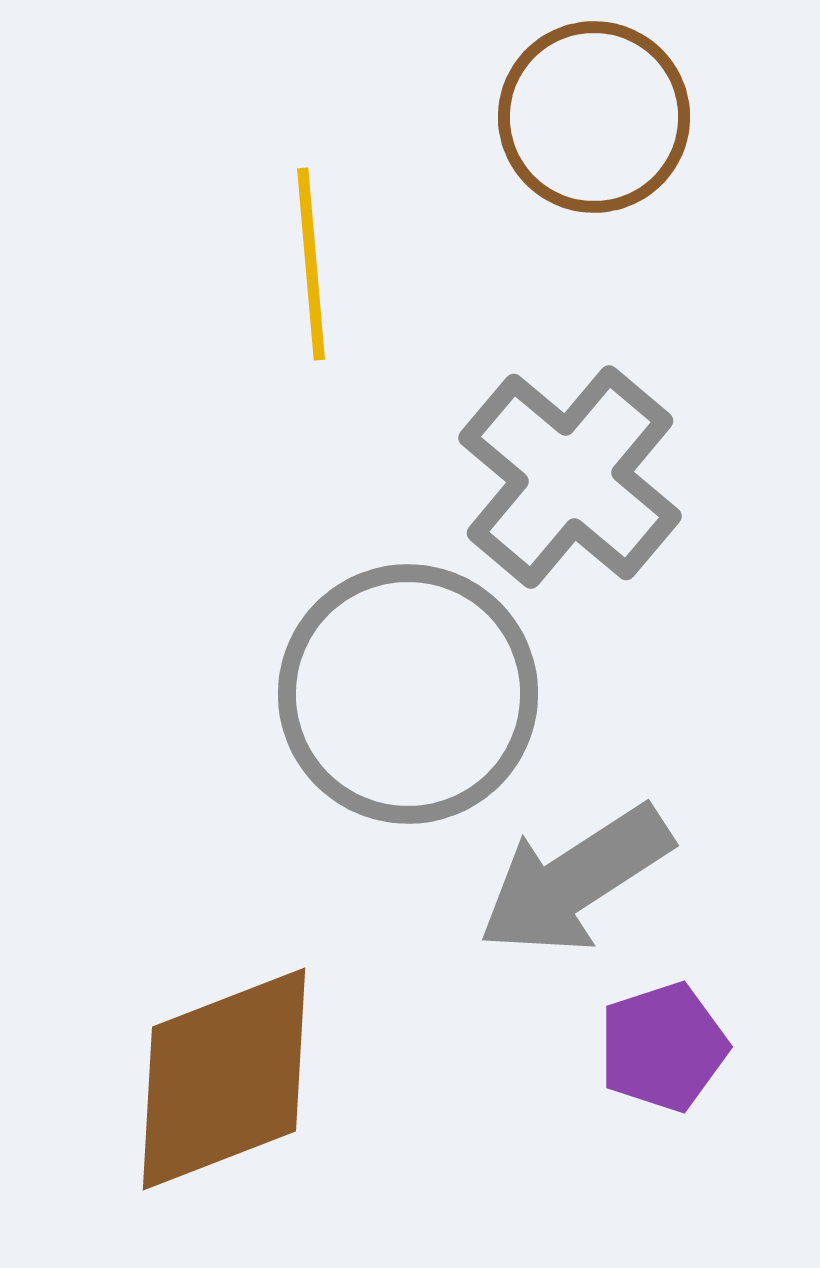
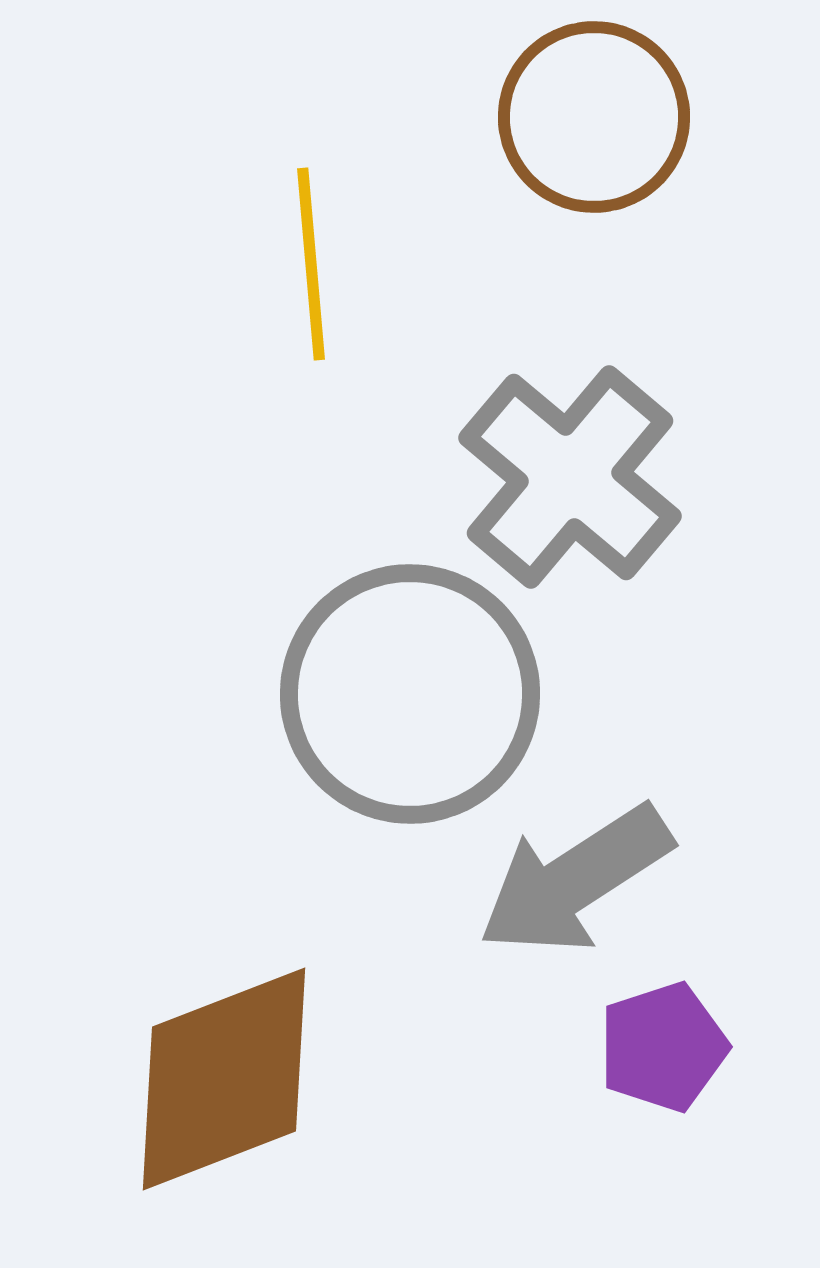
gray circle: moved 2 px right
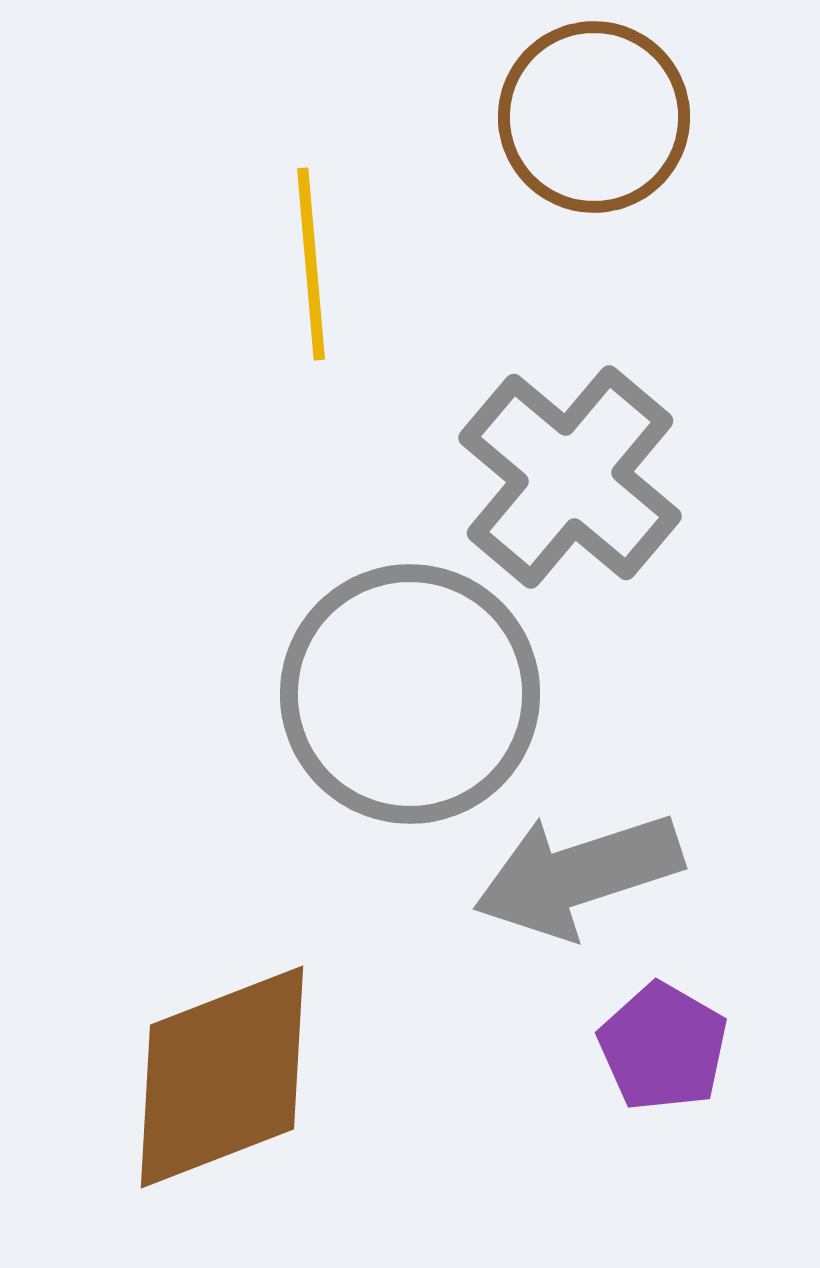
gray arrow: moved 3 px right, 5 px up; rotated 15 degrees clockwise
purple pentagon: rotated 24 degrees counterclockwise
brown diamond: moved 2 px left, 2 px up
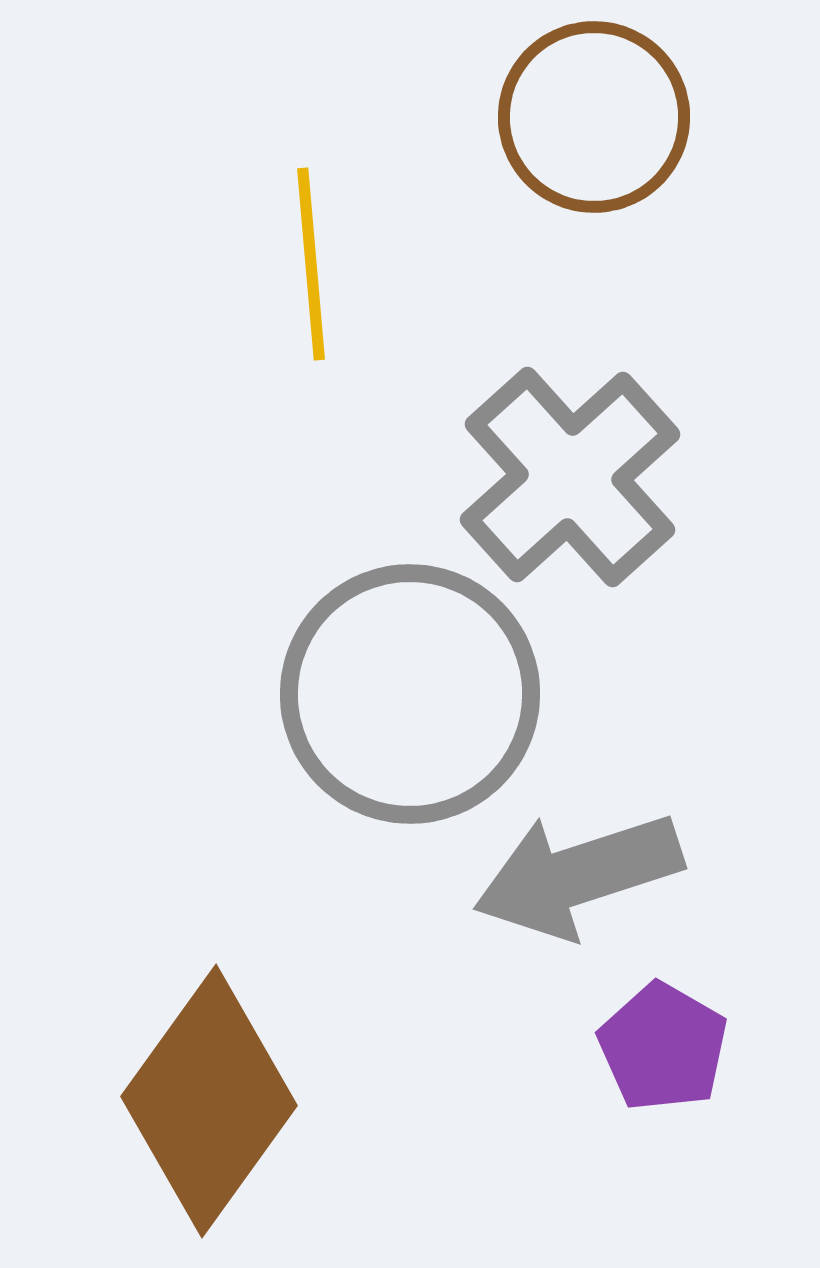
gray cross: rotated 8 degrees clockwise
brown diamond: moved 13 px left, 24 px down; rotated 33 degrees counterclockwise
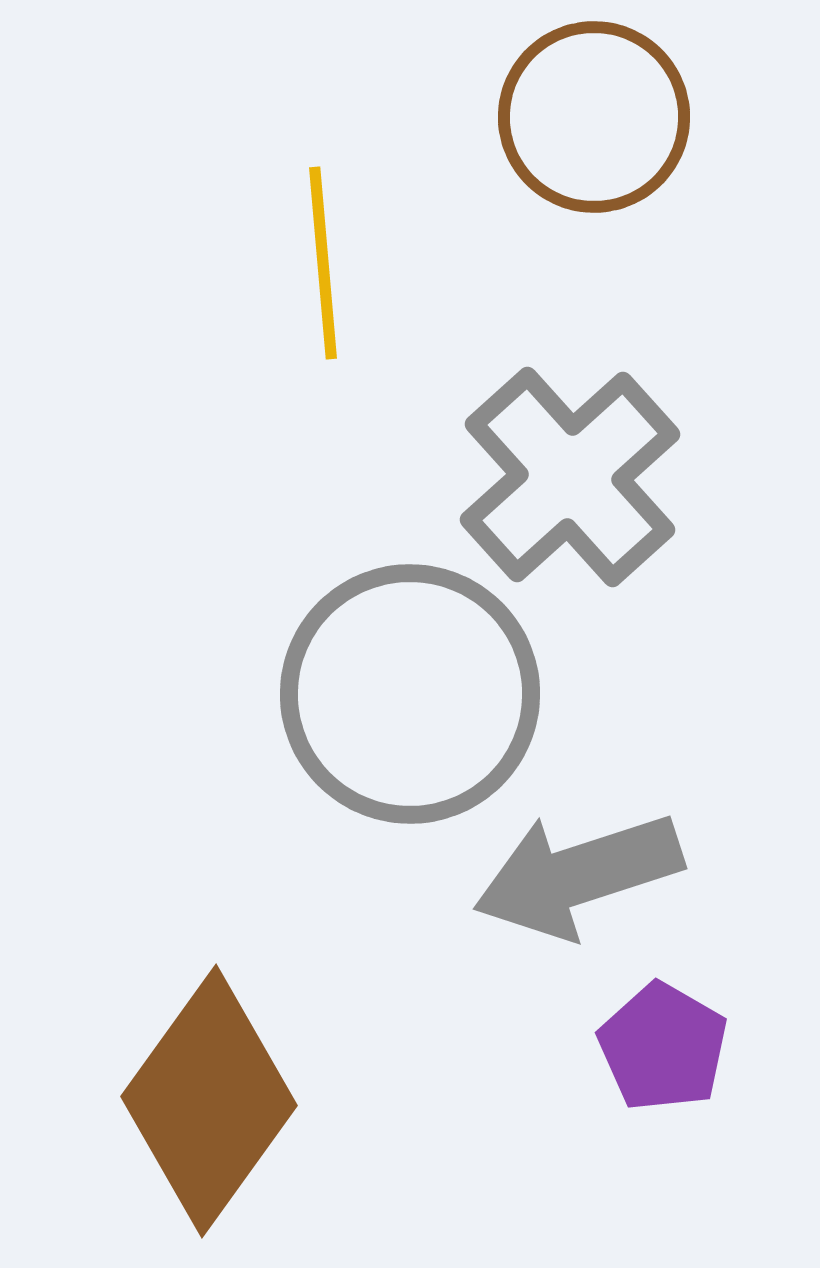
yellow line: moved 12 px right, 1 px up
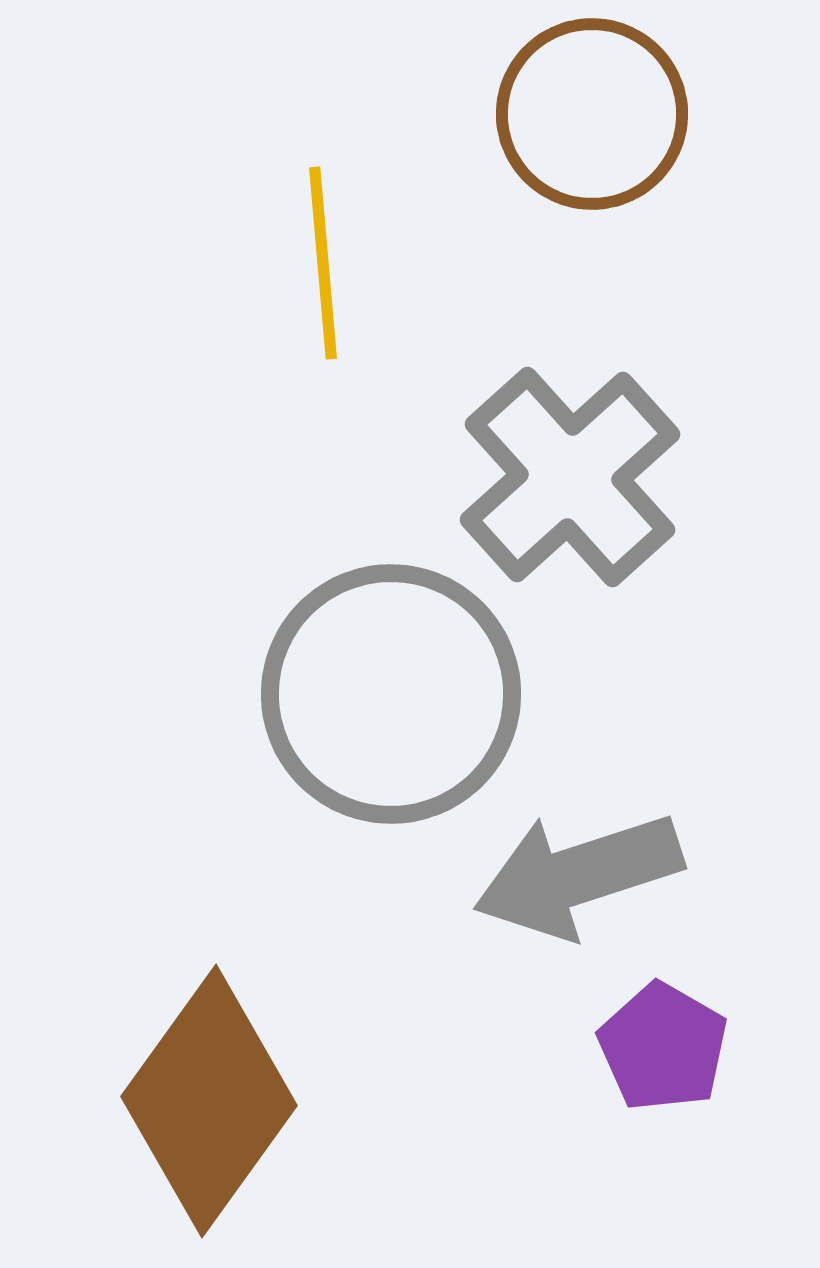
brown circle: moved 2 px left, 3 px up
gray circle: moved 19 px left
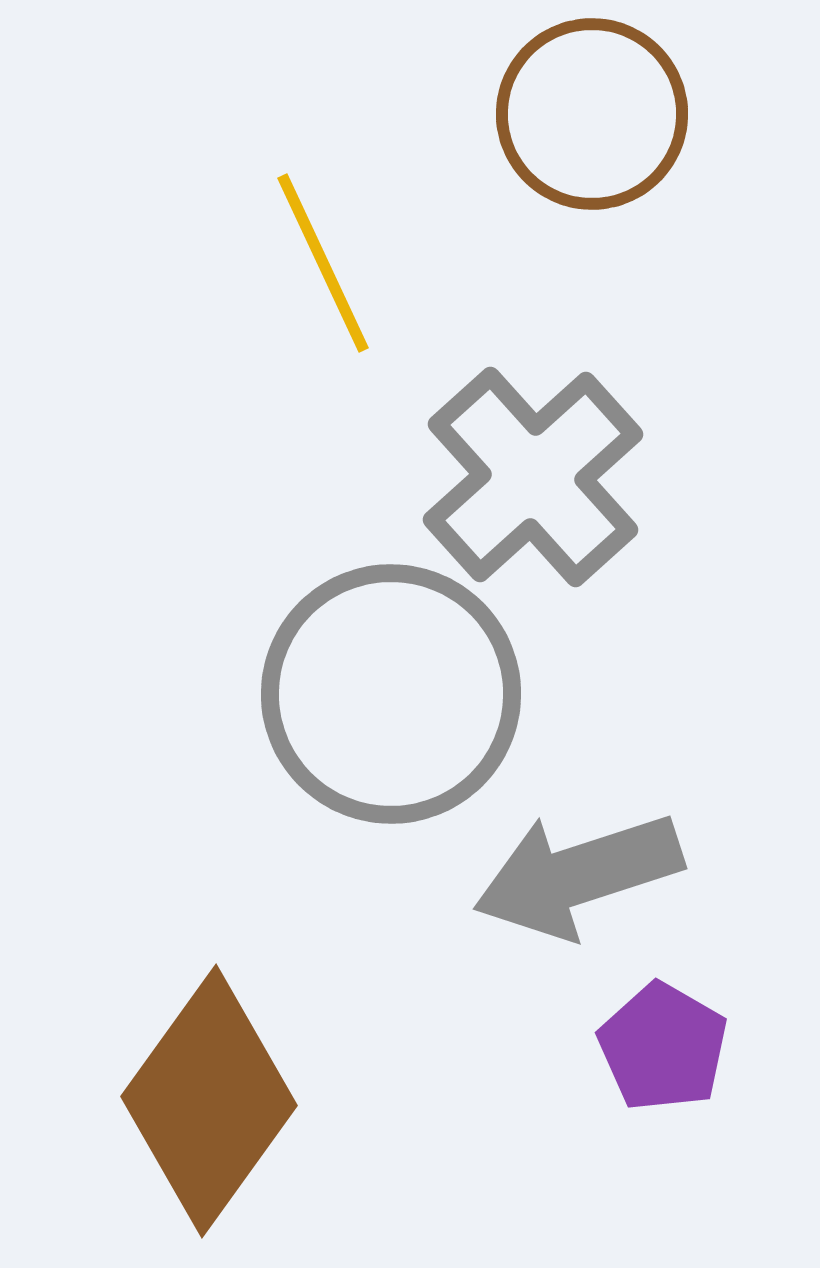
yellow line: rotated 20 degrees counterclockwise
gray cross: moved 37 px left
